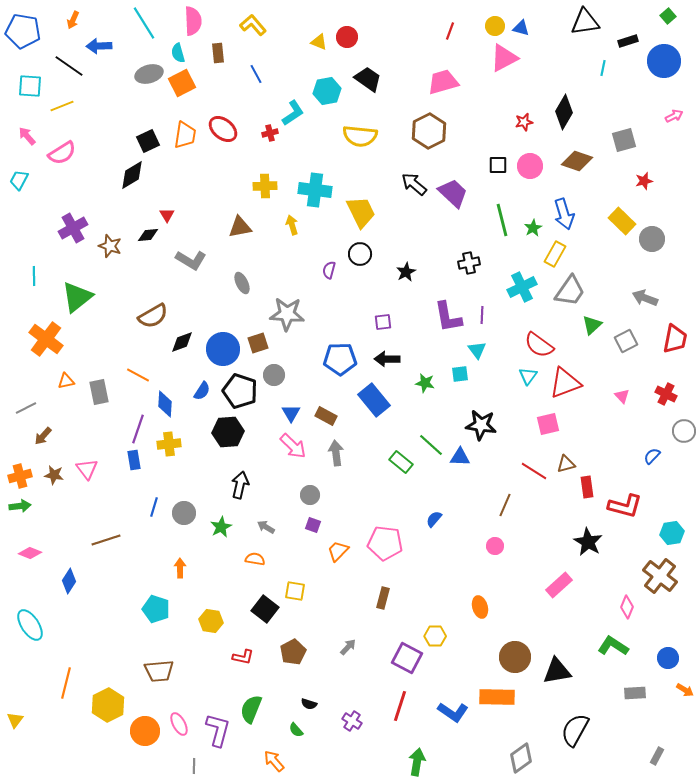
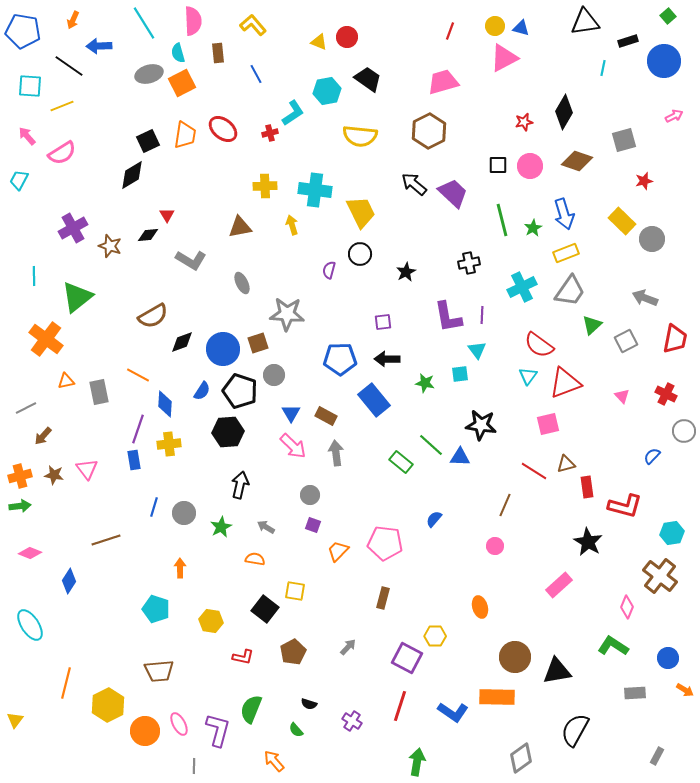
yellow rectangle at (555, 254): moved 11 px right, 1 px up; rotated 40 degrees clockwise
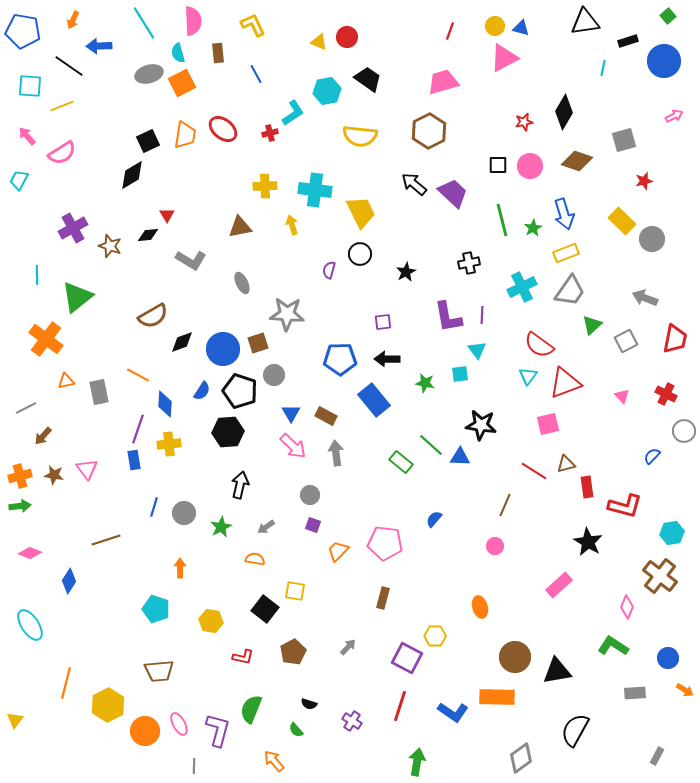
yellow L-shape at (253, 25): rotated 16 degrees clockwise
cyan line at (34, 276): moved 3 px right, 1 px up
gray arrow at (266, 527): rotated 66 degrees counterclockwise
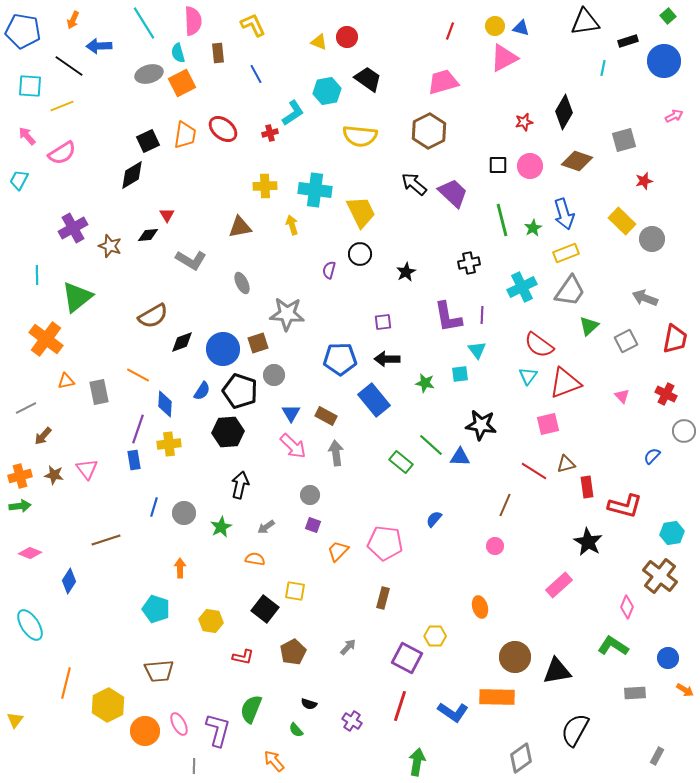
green triangle at (592, 325): moved 3 px left, 1 px down
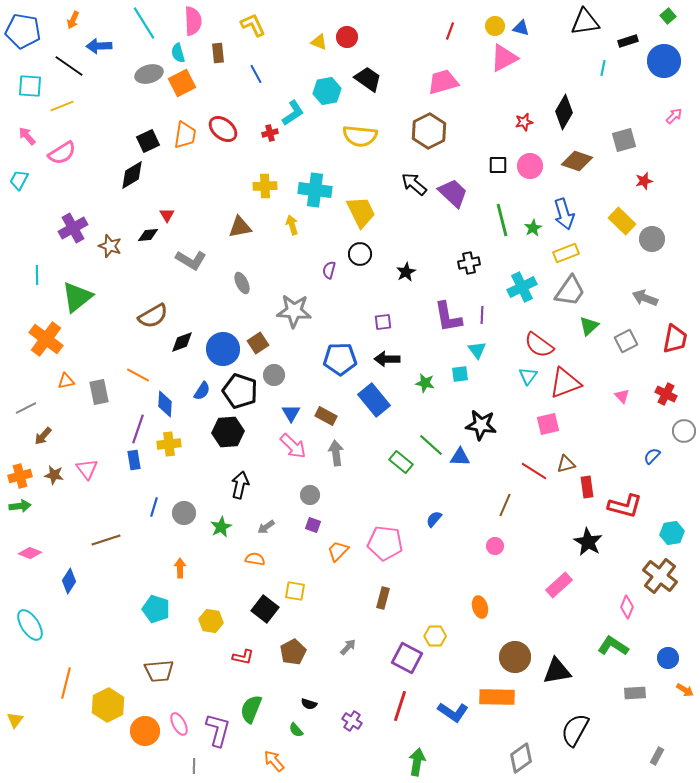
pink arrow at (674, 116): rotated 18 degrees counterclockwise
gray star at (287, 314): moved 7 px right, 3 px up
brown square at (258, 343): rotated 15 degrees counterclockwise
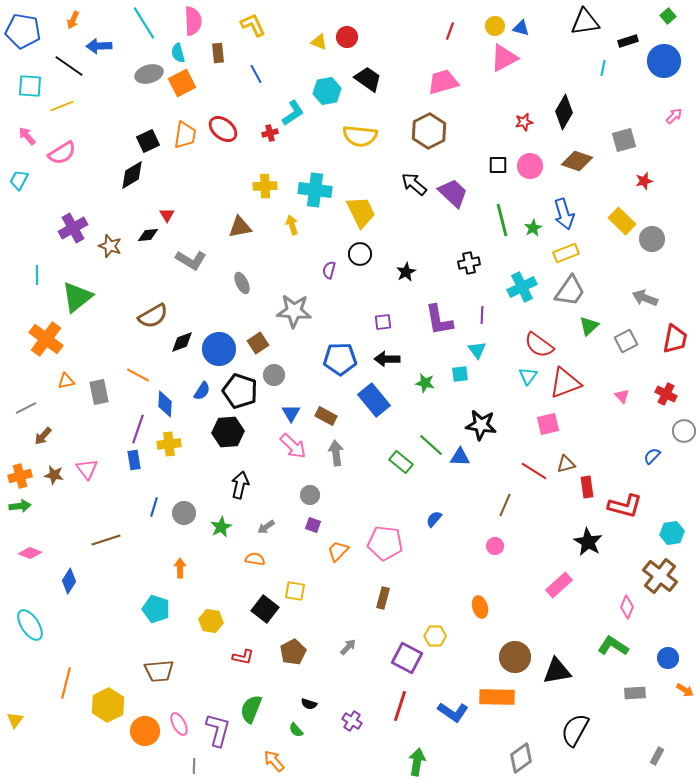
purple L-shape at (448, 317): moved 9 px left, 3 px down
blue circle at (223, 349): moved 4 px left
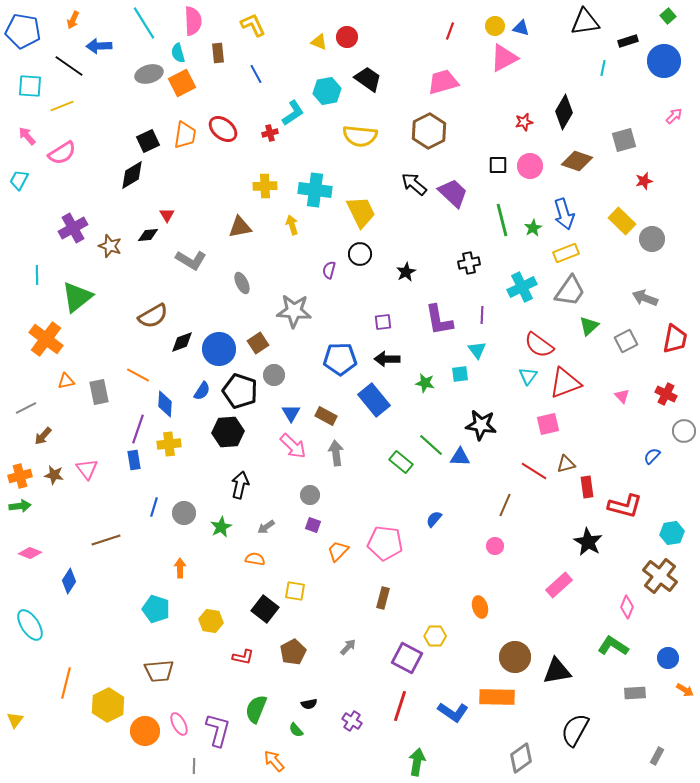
black semicircle at (309, 704): rotated 28 degrees counterclockwise
green semicircle at (251, 709): moved 5 px right
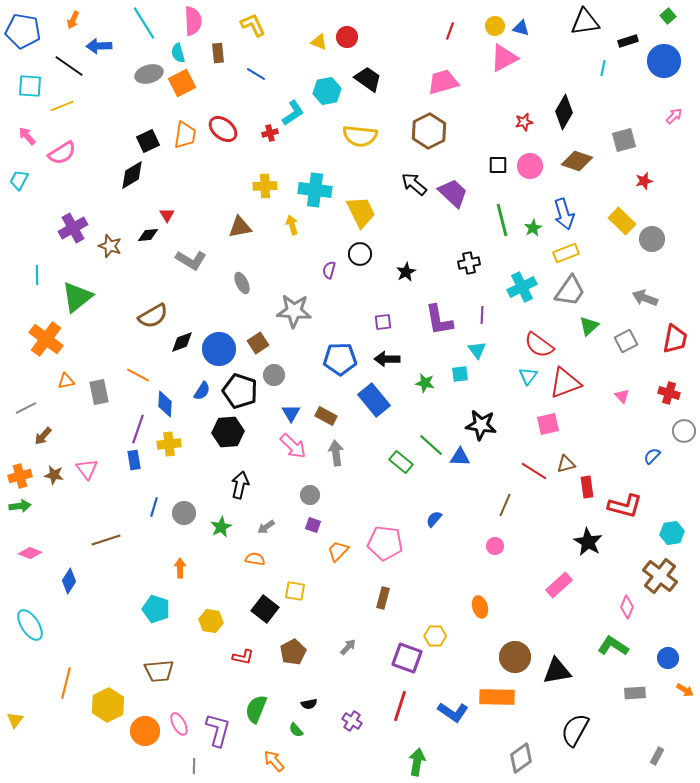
blue line at (256, 74): rotated 30 degrees counterclockwise
red cross at (666, 394): moved 3 px right, 1 px up; rotated 10 degrees counterclockwise
purple square at (407, 658): rotated 8 degrees counterclockwise
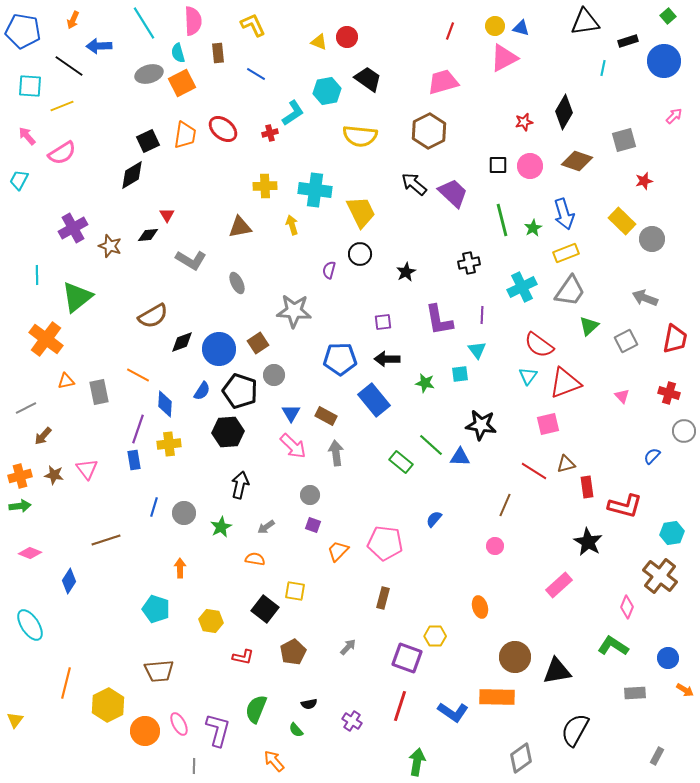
gray ellipse at (242, 283): moved 5 px left
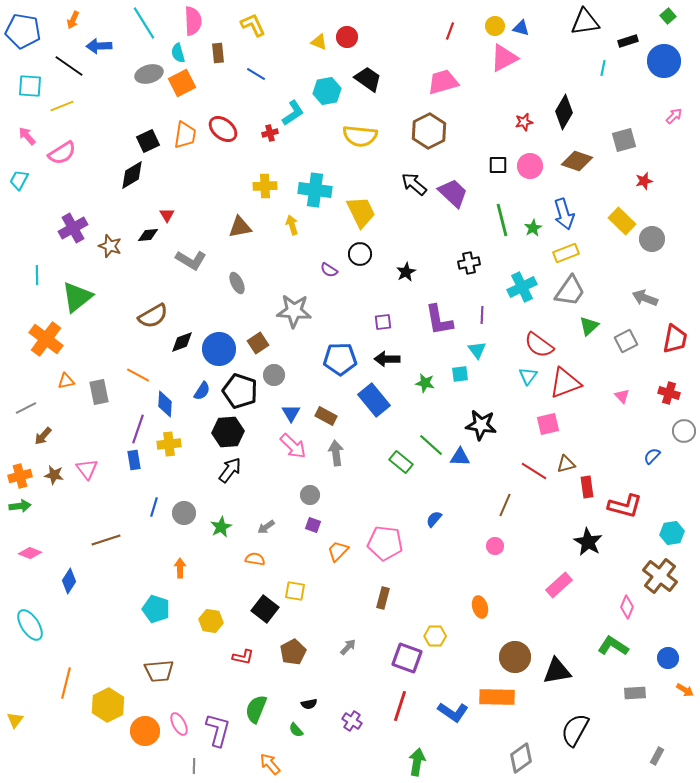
purple semicircle at (329, 270): rotated 72 degrees counterclockwise
black arrow at (240, 485): moved 10 px left, 15 px up; rotated 24 degrees clockwise
orange arrow at (274, 761): moved 4 px left, 3 px down
